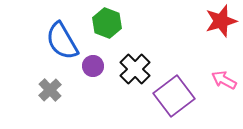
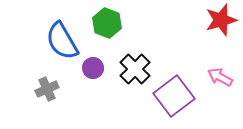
red star: moved 1 px up
purple circle: moved 2 px down
pink arrow: moved 4 px left, 3 px up
gray cross: moved 3 px left, 1 px up; rotated 20 degrees clockwise
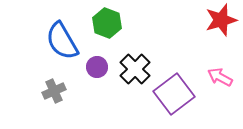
purple circle: moved 4 px right, 1 px up
gray cross: moved 7 px right, 2 px down
purple square: moved 2 px up
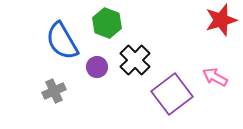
black cross: moved 9 px up
pink arrow: moved 5 px left
purple square: moved 2 px left
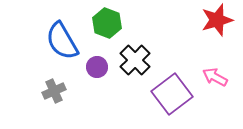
red star: moved 4 px left
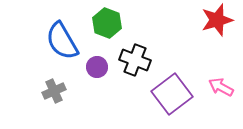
black cross: rotated 24 degrees counterclockwise
pink arrow: moved 6 px right, 10 px down
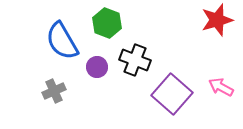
purple square: rotated 12 degrees counterclockwise
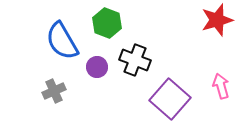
pink arrow: moved 1 px up; rotated 45 degrees clockwise
purple square: moved 2 px left, 5 px down
